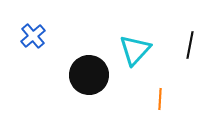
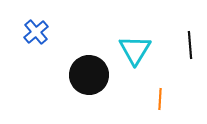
blue cross: moved 3 px right, 4 px up
black line: rotated 16 degrees counterclockwise
cyan triangle: rotated 12 degrees counterclockwise
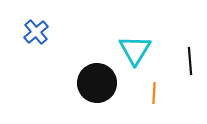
black line: moved 16 px down
black circle: moved 8 px right, 8 px down
orange line: moved 6 px left, 6 px up
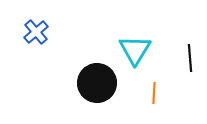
black line: moved 3 px up
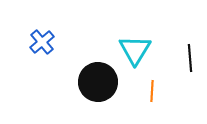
blue cross: moved 6 px right, 10 px down
black circle: moved 1 px right, 1 px up
orange line: moved 2 px left, 2 px up
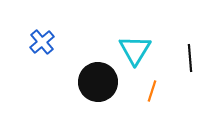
orange line: rotated 15 degrees clockwise
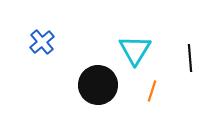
black circle: moved 3 px down
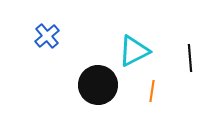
blue cross: moved 5 px right, 6 px up
cyan triangle: moved 1 px left, 1 px down; rotated 32 degrees clockwise
orange line: rotated 10 degrees counterclockwise
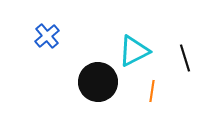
black line: moved 5 px left; rotated 12 degrees counterclockwise
black circle: moved 3 px up
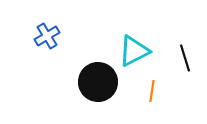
blue cross: rotated 10 degrees clockwise
